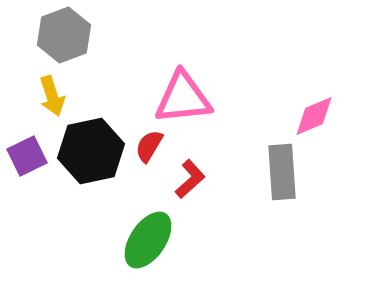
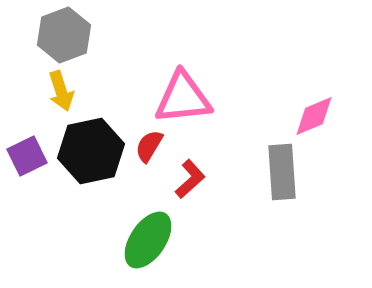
yellow arrow: moved 9 px right, 5 px up
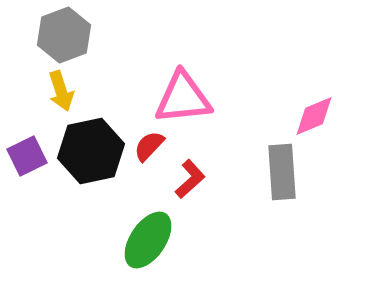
red semicircle: rotated 12 degrees clockwise
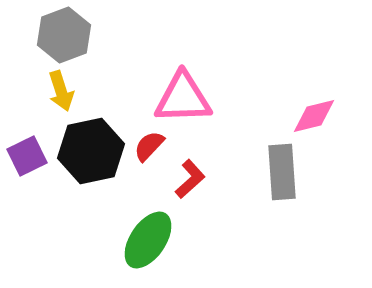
pink triangle: rotated 4 degrees clockwise
pink diamond: rotated 9 degrees clockwise
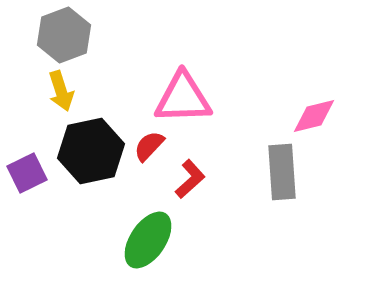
purple square: moved 17 px down
